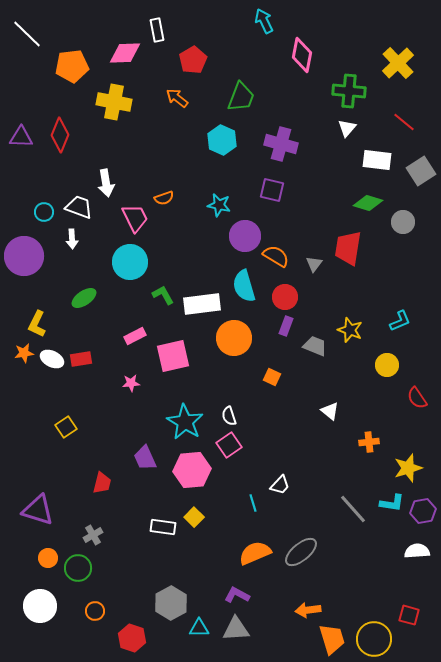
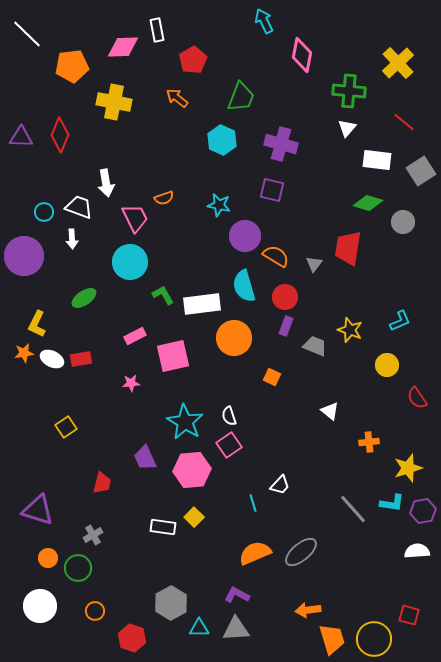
pink diamond at (125, 53): moved 2 px left, 6 px up
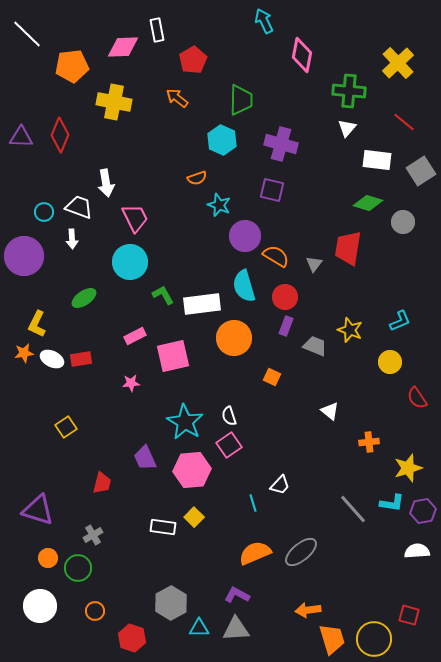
green trapezoid at (241, 97): moved 3 px down; rotated 20 degrees counterclockwise
orange semicircle at (164, 198): moved 33 px right, 20 px up
cyan star at (219, 205): rotated 10 degrees clockwise
yellow circle at (387, 365): moved 3 px right, 3 px up
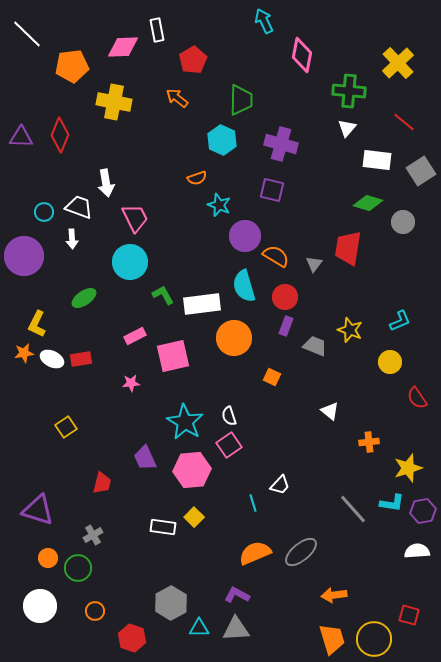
orange arrow at (308, 610): moved 26 px right, 15 px up
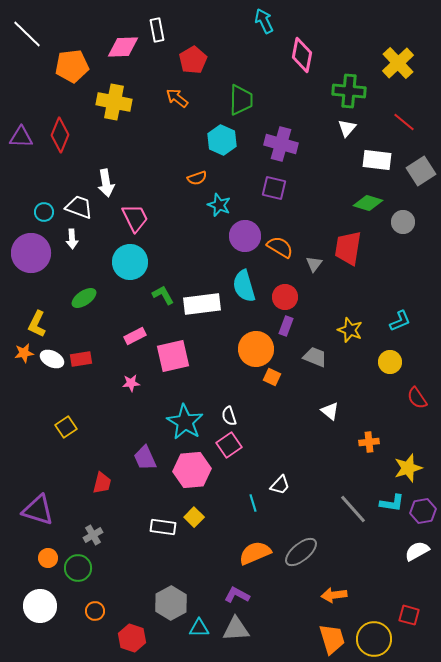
purple square at (272, 190): moved 2 px right, 2 px up
purple circle at (24, 256): moved 7 px right, 3 px up
orange semicircle at (276, 256): moved 4 px right, 9 px up
orange circle at (234, 338): moved 22 px right, 11 px down
gray trapezoid at (315, 346): moved 11 px down
white semicircle at (417, 551): rotated 25 degrees counterclockwise
